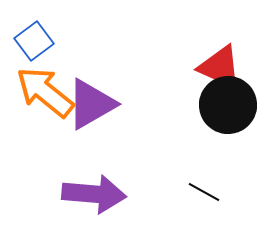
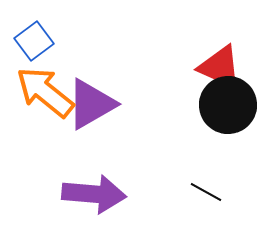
black line: moved 2 px right
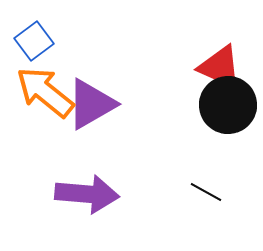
purple arrow: moved 7 px left
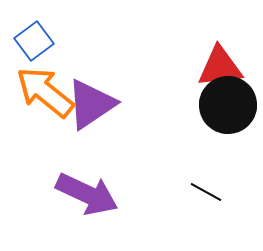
red triangle: rotated 30 degrees counterclockwise
purple triangle: rotated 4 degrees counterclockwise
purple arrow: rotated 20 degrees clockwise
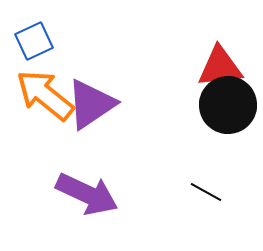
blue square: rotated 12 degrees clockwise
orange arrow: moved 3 px down
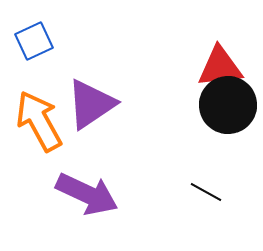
orange arrow: moved 6 px left, 26 px down; rotated 22 degrees clockwise
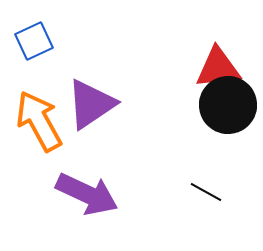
red triangle: moved 2 px left, 1 px down
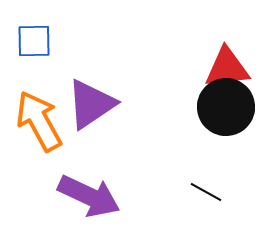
blue square: rotated 24 degrees clockwise
red triangle: moved 9 px right
black circle: moved 2 px left, 2 px down
purple arrow: moved 2 px right, 2 px down
